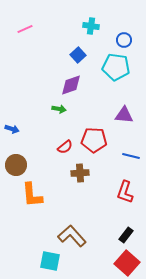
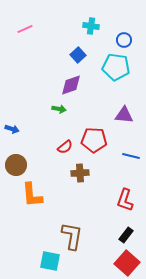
red L-shape: moved 8 px down
brown L-shape: rotated 52 degrees clockwise
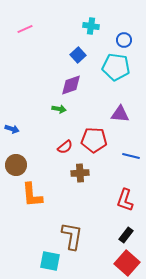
purple triangle: moved 4 px left, 1 px up
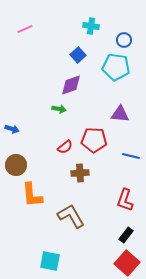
brown L-shape: moved 1 px left, 20 px up; rotated 40 degrees counterclockwise
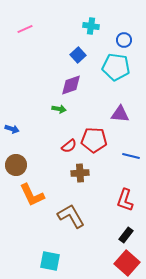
red semicircle: moved 4 px right, 1 px up
orange L-shape: rotated 20 degrees counterclockwise
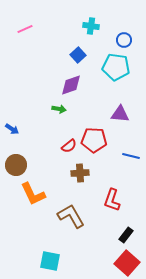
blue arrow: rotated 16 degrees clockwise
orange L-shape: moved 1 px right, 1 px up
red L-shape: moved 13 px left
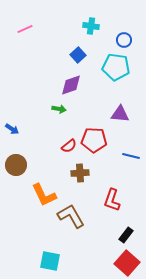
orange L-shape: moved 11 px right, 1 px down
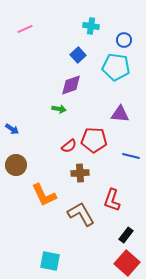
brown L-shape: moved 10 px right, 2 px up
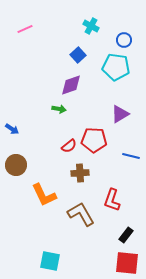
cyan cross: rotated 21 degrees clockwise
purple triangle: rotated 36 degrees counterclockwise
red square: rotated 35 degrees counterclockwise
